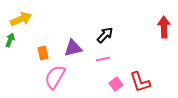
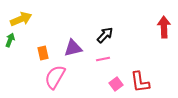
red L-shape: rotated 10 degrees clockwise
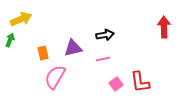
black arrow: rotated 36 degrees clockwise
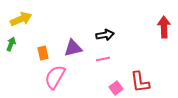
green arrow: moved 1 px right, 4 px down
pink square: moved 4 px down
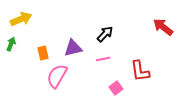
red arrow: moved 1 px left; rotated 50 degrees counterclockwise
black arrow: moved 1 px up; rotated 36 degrees counterclockwise
pink semicircle: moved 2 px right, 1 px up
red L-shape: moved 11 px up
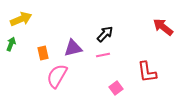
pink line: moved 4 px up
red L-shape: moved 7 px right, 1 px down
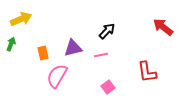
black arrow: moved 2 px right, 3 px up
pink line: moved 2 px left
pink square: moved 8 px left, 1 px up
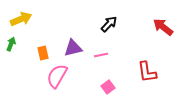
black arrow: moved 2 px right, 7 px up
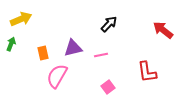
red arrow: moved 3 px down
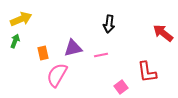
black arrow: rotated 144 degrees clockwise
red arrow: moved 3 px down
green arrow: moved 4 px right, 3 px up
pink semicircle: moved 1 px up
pink square: moved 13 px right
